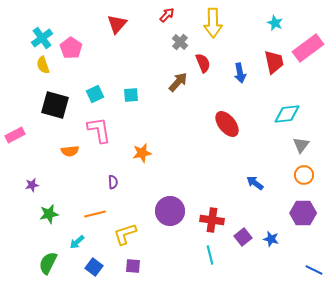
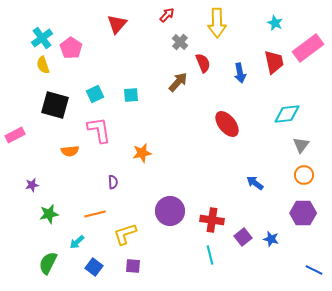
yellow arrow at (213, 23): moved 4 px right
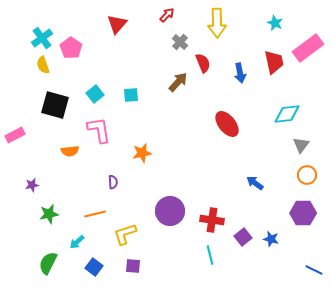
cyan square at (95, 94): rotated 12 degrees counterclockwise
orange circle at (304, 175): moved 3 px right
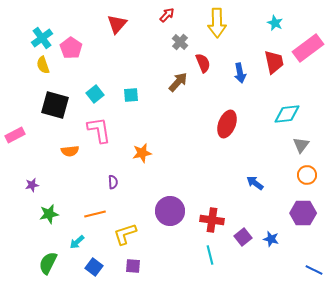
red ellipse at (227, 124): rotated 60 degrees clockwise
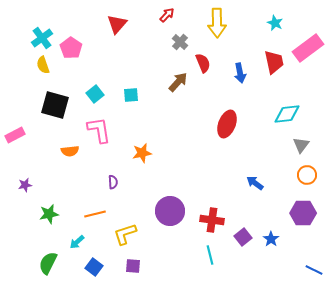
purple star at (32, 185): moved 7 px left
blue star at (271, 239): rotated 21 degrees clockwise
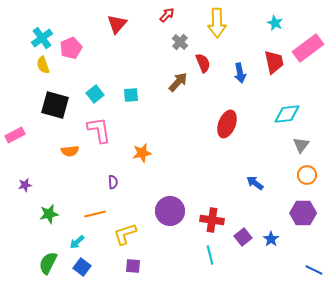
pink pentagon at (71, 48): rotated 15 degrees clockwise
blue square at (94, 267): moved 12 px left
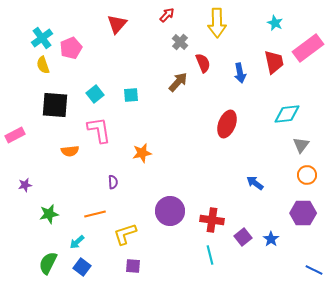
black square at (55, 105): rotated 12 degrees counterclockwise
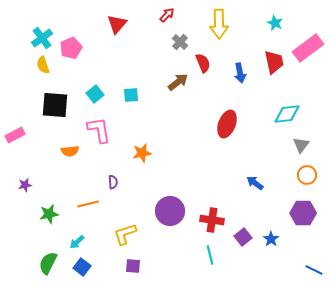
yellow arrow at (217, 23): moved 2 px right, 1 px down
brown arrow at (178, 82): rotated 10 degrees clockwise
orange line at (95, 214): moved 7 px left, 10 px up
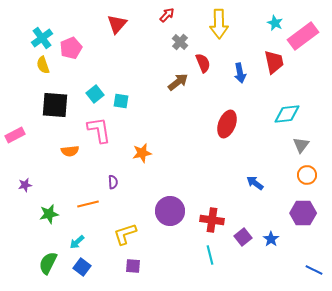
pink rectangle at (308, 48): moved 5 px left, 12 px up
cyan square at (131, 95): moved 10 px left, 6 px down; rotated 14 degrees clockwise
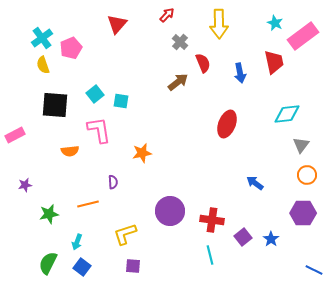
cyan arrow at (77, 242): rotated 28 degrees counterclockwise
